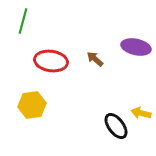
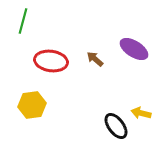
purple ellipse: moved 2 px left, 2 px down; rotated 20 degrees clockwise
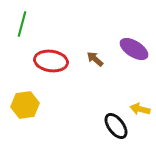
green line: moved 1 px left, 3 px down
yellow hexagon: moved 7 px left
yellow arrow: moved 1 px left, 4 px up
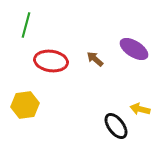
green line: moved 4 px right, 1 px down
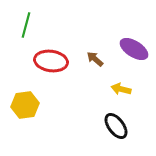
yellow arrow: moved 19 px left, 20 px up
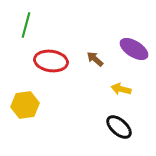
black ellipse: moved 3 px right, 1 px down; rotated 12 degrees counterclockwise
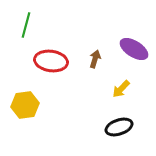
brown arrow: rotated 66 degrees clockwise
yellow arrow: rotated 60 degrees counterclockwise
black ellipse: rotated 60 degrees counterclockwise
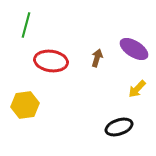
brown arrow: moved 2 px right, 1 px up
yellow arrow: moved 16 px right
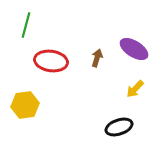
yellow arrow: moved 2 px left
